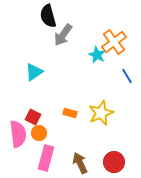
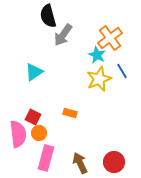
orange cross: moved 4 px left, 4 px up
blue line: moved 5 px left, 5 px up
yellow star: moved 2 px left, 34 px up
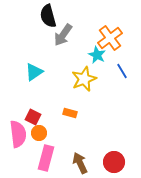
yellow star: moved 15 px left
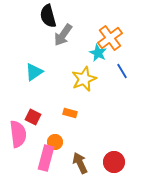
cyan star: moved 1 px right, 2 px up
orange circle: moved 16 px right, 9 px down
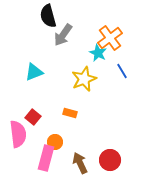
cyan triangle: rotated 12 degrees clockwise
red square: rotated 14 degrees clockwise
red circle: moved 4 px left, 2 px up
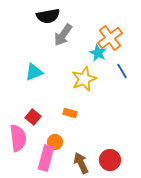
black semicircle: rotated 85 degrees counterclockwise
pink semicircle: moved 4 px down
brown arrow: moved 1 px right
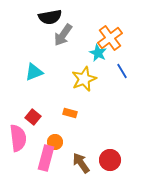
black semicircle: moved 2 px right, 1 px down
brown arrow: rotated 10 degrees counterclockwise
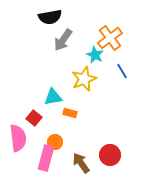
gray arrow: moved 5 px down
cyan star: moved 3 px left, 2 px down
cyan triangle: moved 19 px right, 25 px down; rotated 12 degrees clockwise
red square: moved 1 px right, 1 px down
red circle: moved 5 px up
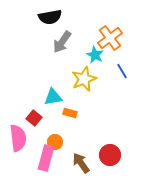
gray arrow: moved 1 px left, 2 px down
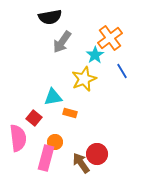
cyan star: rotated 12 degrees clockwise
red circle: moved 13 px left, 1 px up
